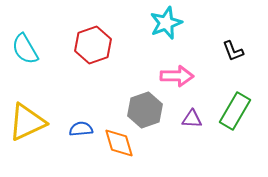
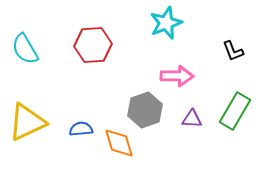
red hexagon: rotated 15 degrees clockwise
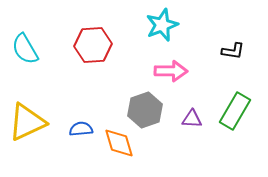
cyan star: moved 4 px left, 2 px down
black L-shape: rotated 60 degrees counterclockwise
pink arrow: moved 6 px left, 5 px up
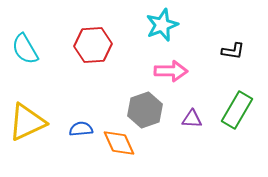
green rectangle: moved 2 px right, 1 px up
orange diamond: rotated 8 degrees counterclockwise
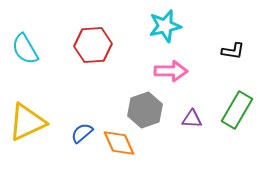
cyan star: moved 3 px right, 1 px down; rotated 8 degrees clockwise
blue semicircle: moved 1 px right, 4 px down; rotated 35 degrees counterclockwise
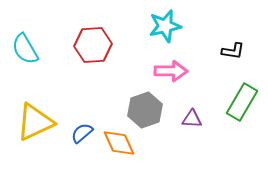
green rectangle: moved 5 px right, 8 px up
yellow triangle: moved 8 px right
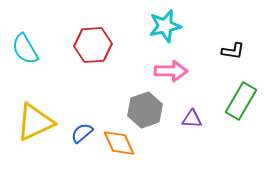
green rectangle: moved 1 px left, 1 px up
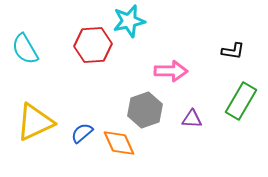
cyan star: moved 36 px left, 5 px up
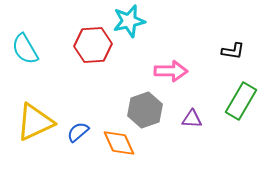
blue semicircle: moved 4 px left, 1 px up
